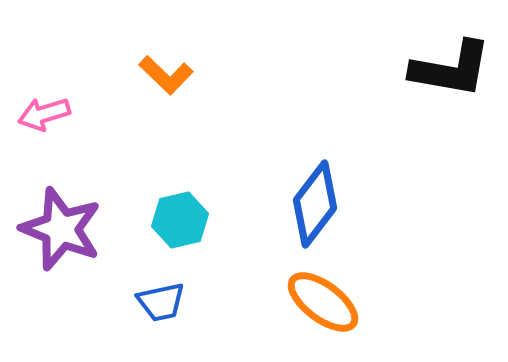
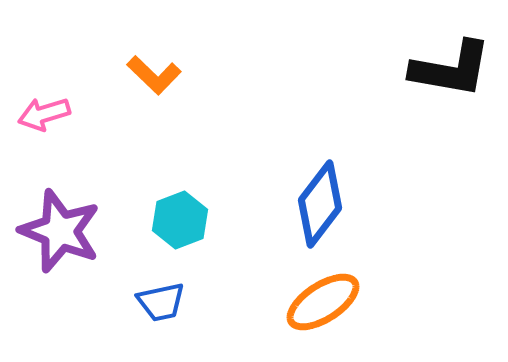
orange L-shape: moved 12 px left
blue diamond: moved 5 px right
cyan hexagon: rotated 8 degrees counterclockwise
purple star: moved 1 px left, 2 px down
orange ellipse: rotated 70 degrees counterclockwise
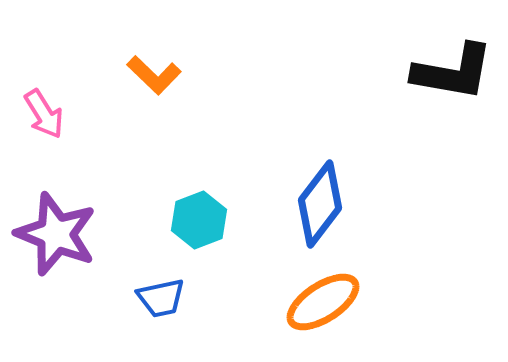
black L-shape: moved 2 px right, 3 px down
pink arrow: rotated 105 degrees counterclockwise
cyan hexagon: moved 19 px right
purple star: moved 4 px left, 3 px down
blue trapezoid: moved 4 px up
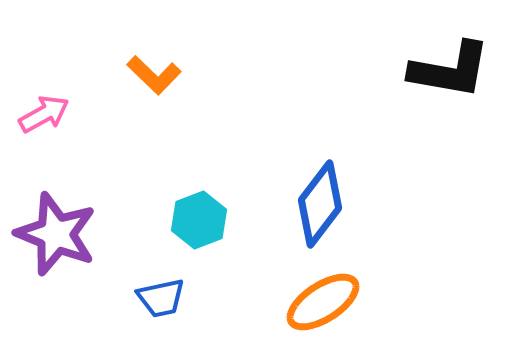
black L-shape: moved 3 px left, 2 px up
pink arrow: rotated 87 degrees counterclockwise
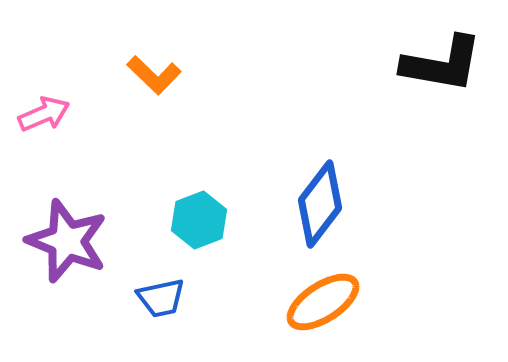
black L-shape: moved 8 px left, 6 px up
pink arrow: rotated 6 degrees clockwise
purple star: moved 11 px right, 7 px down
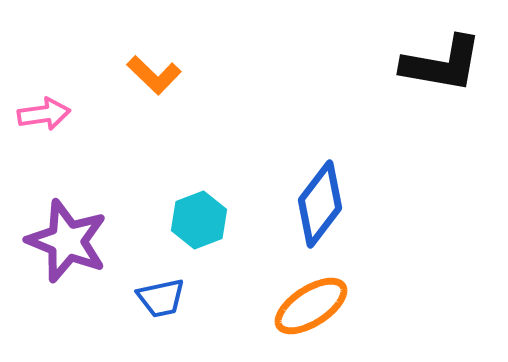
pink arrow: rotated 15 degrees clockwise
orange ellipse: moved 12 px left, 4 px down
